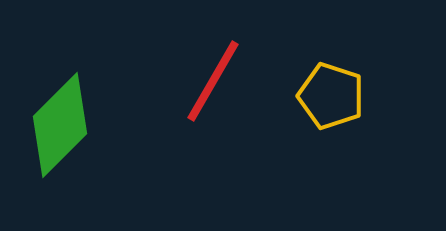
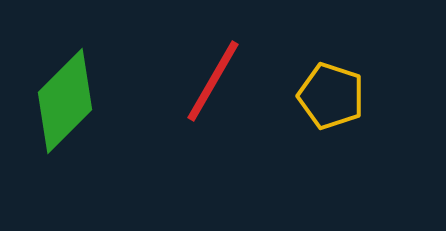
green diamond: moved 5 px right, 24 px up
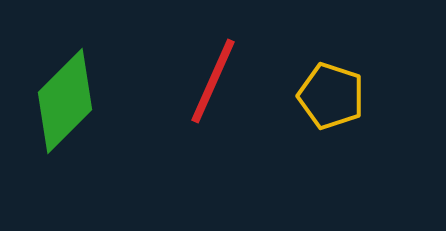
red line: rotated 6 degrees counterclockwise
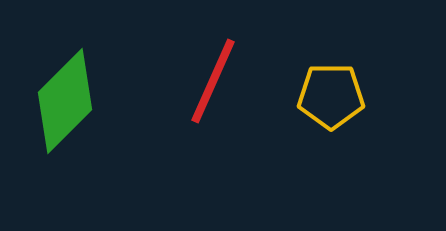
yellow pentagon: rotated 18 degrees counterclockwise
